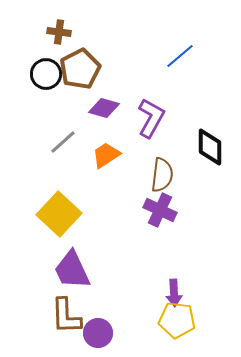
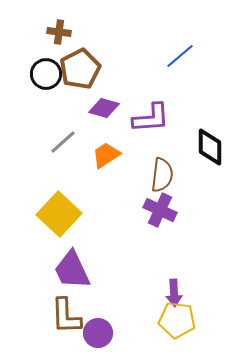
purple L-shape: rotated 57 degrees clockwise
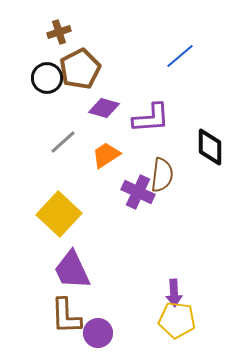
brown cross: rotated 25 degrees counterclockwise
black circle: moved 1 px right, 4 px down
purple cross: moved 22 px left, 18 px up
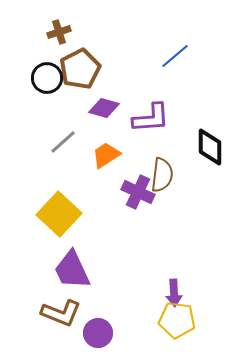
blue line: moved 5 px left
brown L-shape: moved 5 px left, 3 px up; rotated 66 degrees counterclockwise
